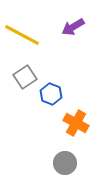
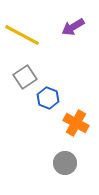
blue hexagon: moved 3 px left, 4 px down
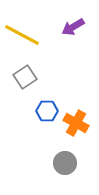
blue hexagon: moved 1 px left, 13 px down; rotated 20 degrees counterclockwise
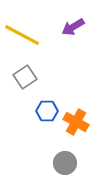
orange cross: moved 1 px up
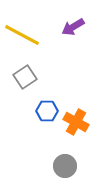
gray circle: moved 3 px down
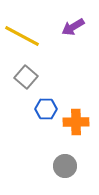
yellow line: moved 1 px down
gray square: moved 1 px right; rotated 15 degrees counterclockwise
blue hexagon: moved 1 px left, 2 px up
orange cross: rotated 30 degrees counterclockwise
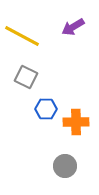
gray square: rotated 15 degrees counterclockwise
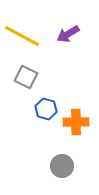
purple arrow: moved 5 px left, 7 px down
blue hexagon: rotated 15 degrees clockwise
gray circle: moved 3 px left
